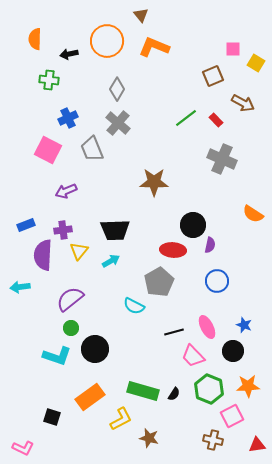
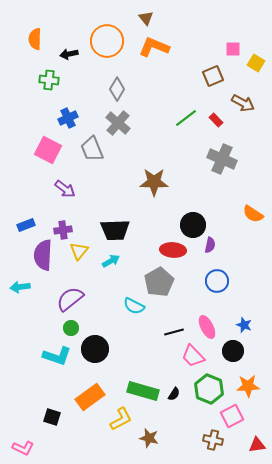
brown triangle at (141, 15): moved 5 px right, 3 px down
purple arrow at (66, 191): moved 1 px left, 2 px up; rotated 120 degrees counterclockwise
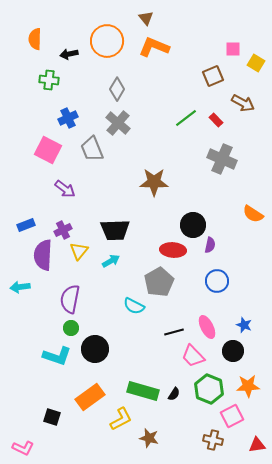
purple cross at (63, 230): rotated 18 degrees counterclockwise
purple semicircle at (70, 299): rotated 40 degrees counterclockwise
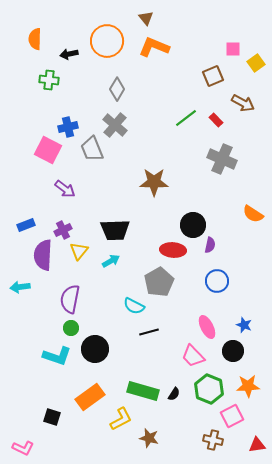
yellow square at (256, 63): rotated 24 degrees clockwise
blue cross at (68, 118): moved 9 px down; rotated 12 degrees clockwise
gray cross at (118, 123): moved 3 px left, 2 px down
black line at (174, 332): moved 25 px left
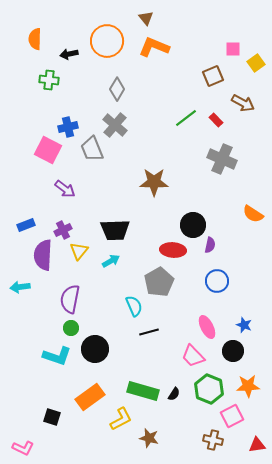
cyan semicircle at (134, 306): rotated 140 degrees counterclockwise
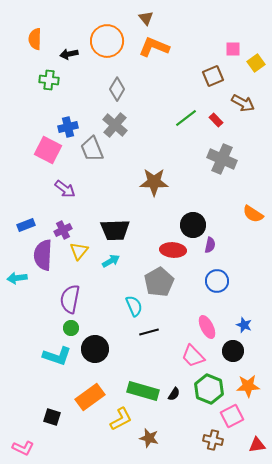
cyan arrow at (20, 287): moved 3 px left, 9 px up
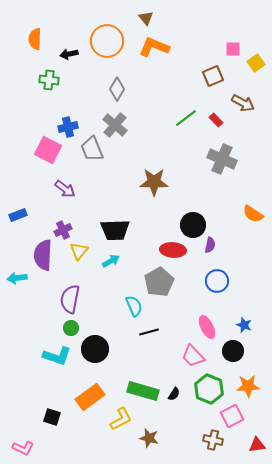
blue rectangle at (26, 225): moved 8 px left, 10 px up
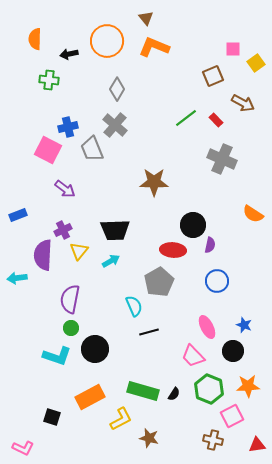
orange rectangle at (90, 397): rotated 8 degrees clockwise
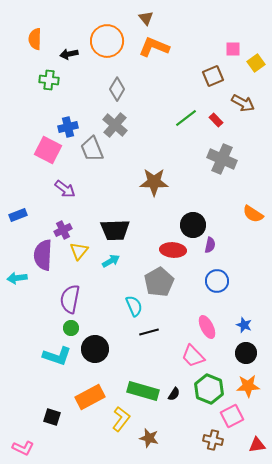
black circle at (233, 351): moved 13 px right, 2 px down
yellow L-shape at (121, 419): rotated 25 degrees counterclockwise
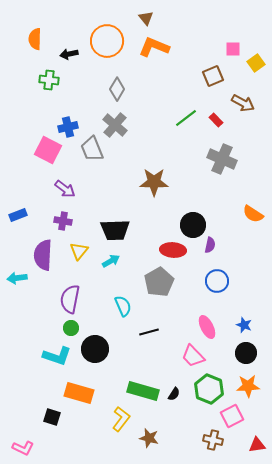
purple cross at (63, 230): moved 9 px up; rotated 36 degrees clockwise
cyan semicircle at (134, 306): moved 11 px left
orange rectangle at (90, 397): moved 11 px left, 4 px up; rotated 44 degrees clockwise
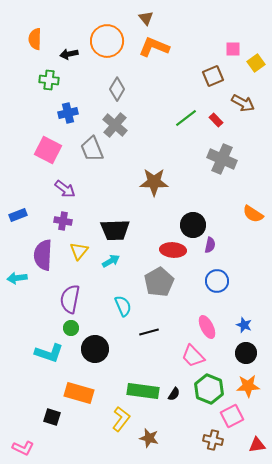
blue cross at (68, 127): moved 14 px up
cyan L-shape at (57, 356): moved 8 px left, 3 px up
green rectangle at (143, 391): rotated 8 degrees counterclockwise
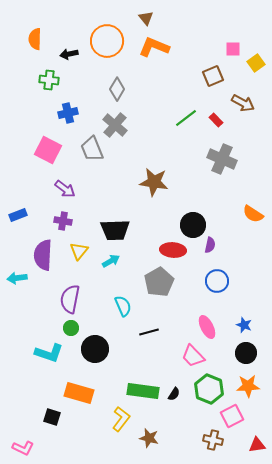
brown star at (154, 182): rotated 8 degrees clockwise
